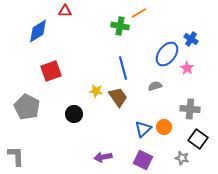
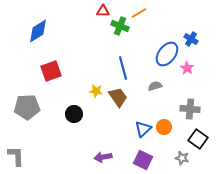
red triangle: moved 38 px right
green cross: rotated 12 degrees clockwise
gray pentagon: rotated 30 degrees counterclockwise
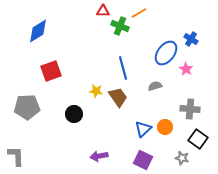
blue ellipse: moved 1 px left, 1 px up
pink star: moved 1 px left, 1 px down
orange circle: moved 1 px right
purple arrow: moved 4 px left, 1 px up
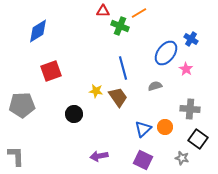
gray pentagon: moved 5 px left, 2 px up
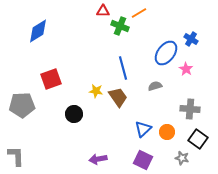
red square: moved 8 px down
orange circle: moved 2 px right, 5 px down
purple arrow: moved 1 px left, 3 px down
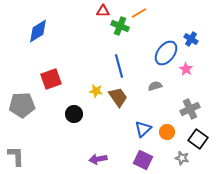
blue line: moved 4 px left, 2 px up
gray cross: rotated 30 degrees counterclockwise
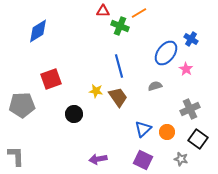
gray star: moved 1 px left, 1 px down
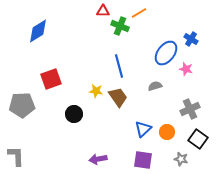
pink star: rotated 16 degrees counterclockwise
purple square: rotated 18 degrees counterclockwise
